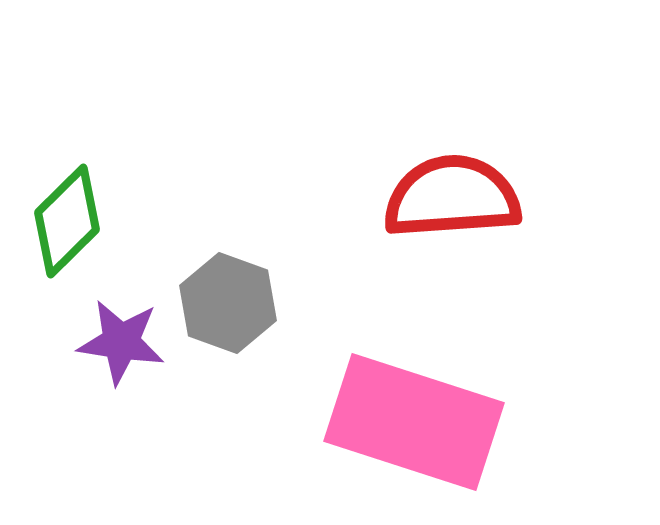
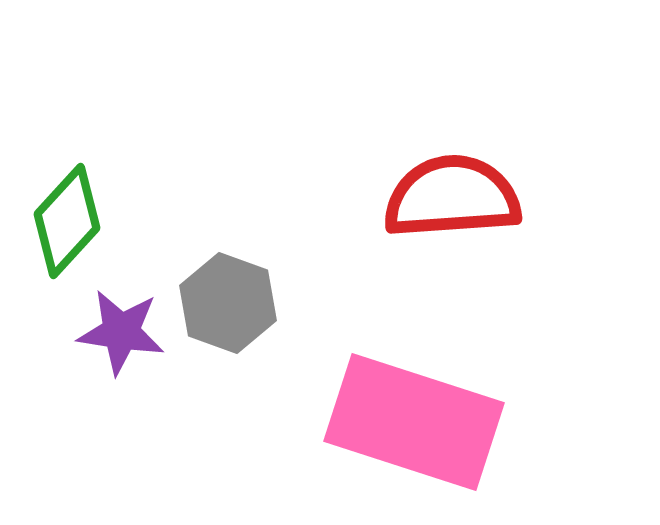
green diamond: rotated 3 degrees counterclockwise
purple star: moved 10 px up
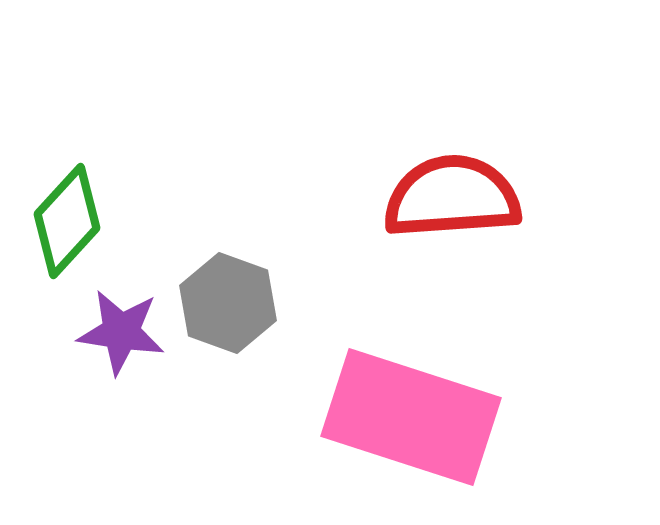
pink rectangle: moved 3 px left, 5 px up
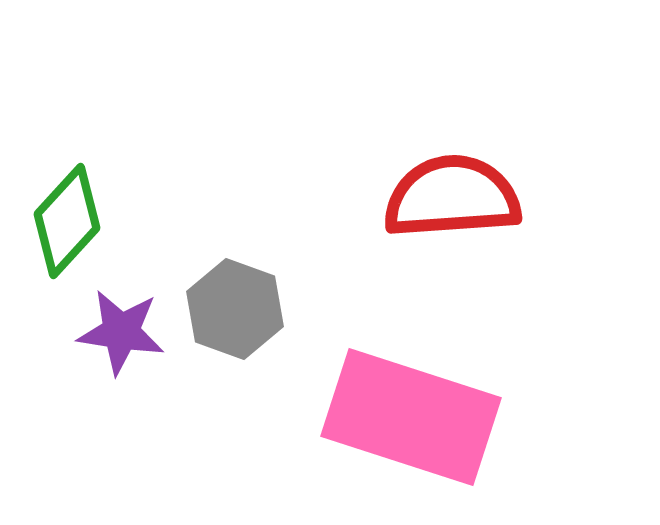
gray hexagon: moved 7 px right, 6 px down
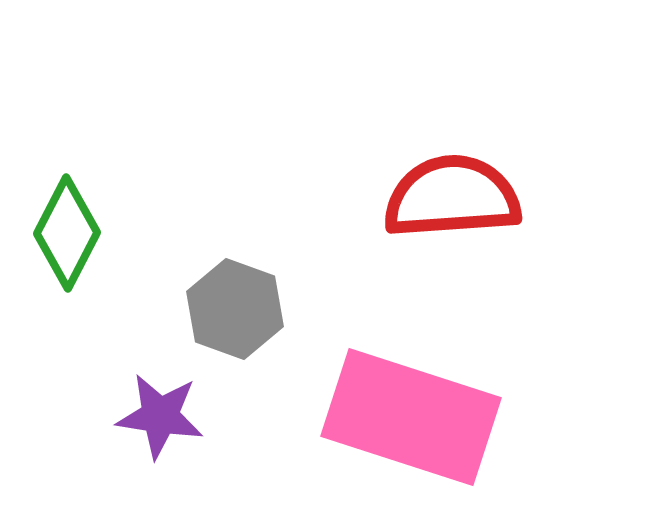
green diamond: moved 12 px down; rotated 15 degrees counterclockwise
purple star: moved 39 px right, 84 px down
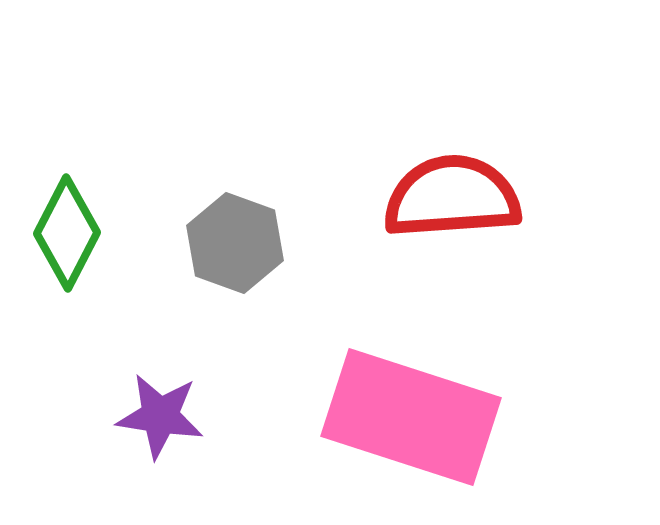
gray hexagon: moved 66 px up
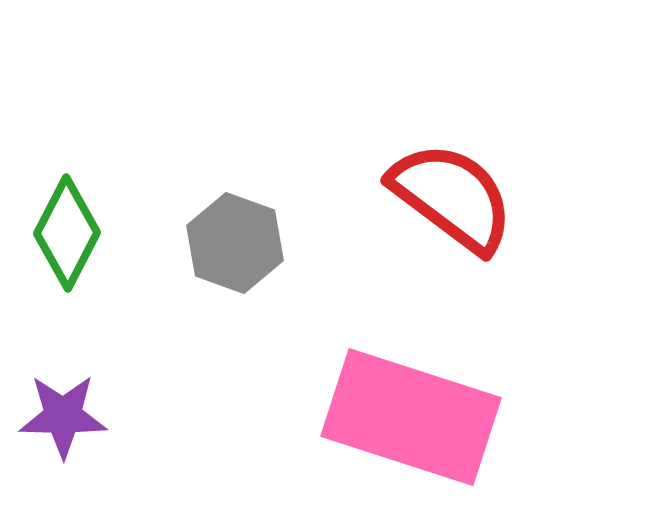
red semicircle: rotated 41 degrees clockwise
purple star: moved 97 px left; rotated 8 degrees counterclockwise
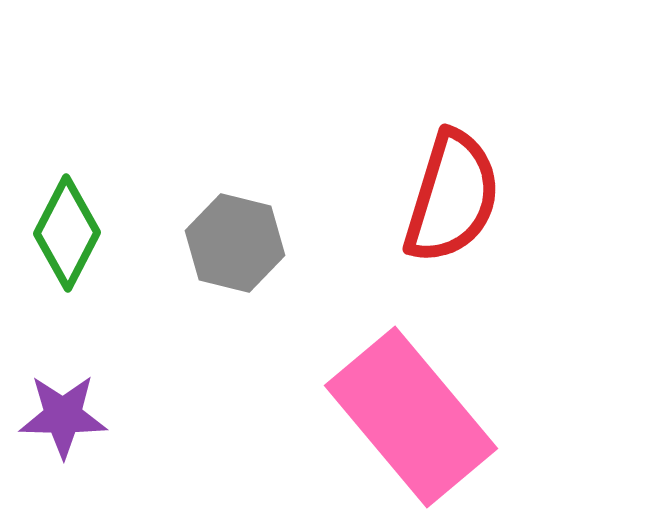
red semicircle: rotated 70 degrees clockwise
gray hexagon: rotated 6 degrees counterclockwise
pink rectangle: rotated 32 degrees clockwise
